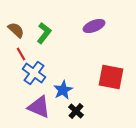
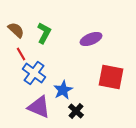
purple ellipse: moved 3 px left, 13 px down
green L-shape: rotated 10 degrees counterclockwise
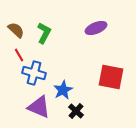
purple ellipse: moved 5 px right, 11 px up
red line: moved 2 px left, 1 px down
blue cross: rotated 20 degrees counterclockwise
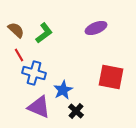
green L-shape: rotated 25 degrees clockwise
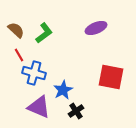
black cross: rotated 14 degrees clockwise
